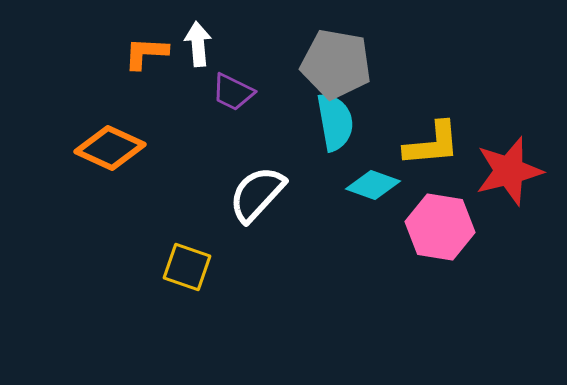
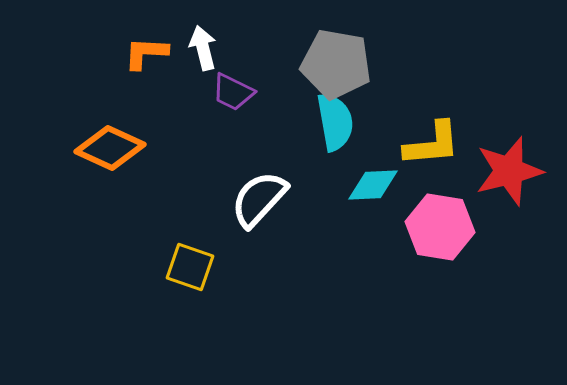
white arrow: moved 5 px right, 4 px down; rotated 9 degrees counterclockwise
cyan diamond: rotated 22 degrees counterclockwise
white semicircle: moved 2 px right, 5 px down
yellow square: moved 3 px right
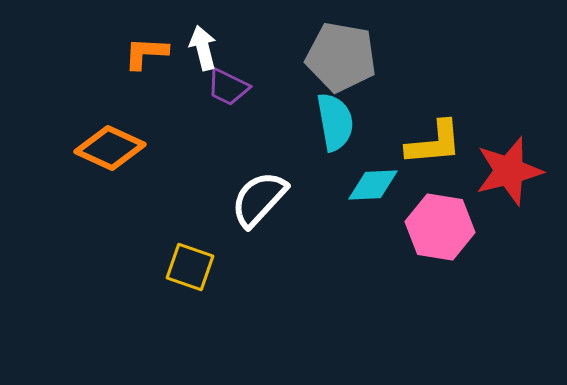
gray pentagon: moved 5 px right, 7 px up
purple trapezoid: moved 5 px left, 5 px up
yellow L-shape: moved 2 px right, 1 px up
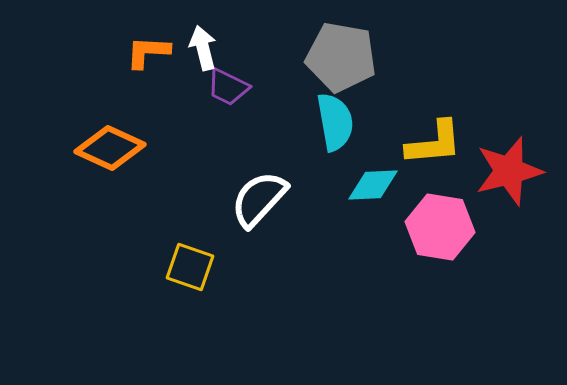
orange L-shape: moved 2 px right, 1 px up
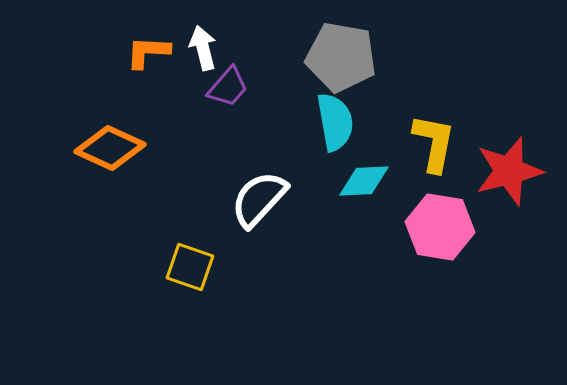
purple trapezoid: rotated 75 degrees counterclockwise
yellow L-shape: rotated 74 degrees counterclockwise
cyan diamond: moved 9 px left, 4 px up
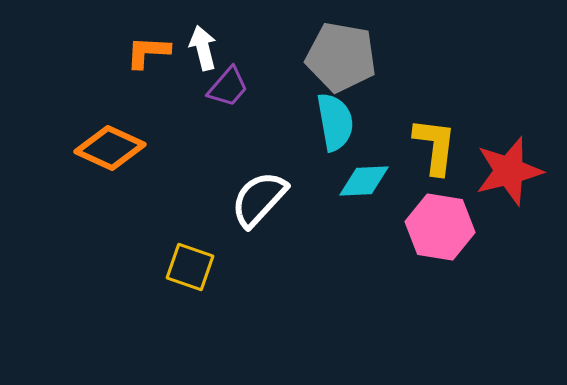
yellow L-shape: moved 1 px right, 3 px down; rotated 4 degrees counterclockwise
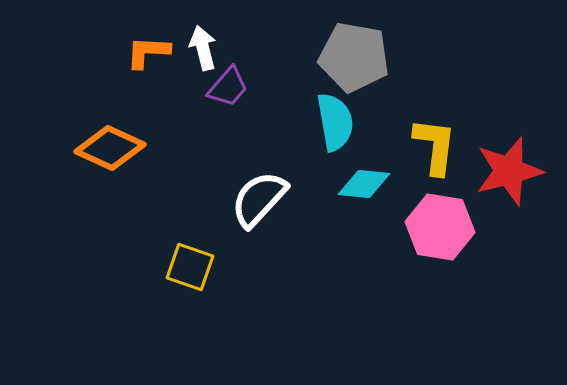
gray pentagon: moved 13 px right
cyan diamond: moved 3 px down; rotated 8 degrees clockwise
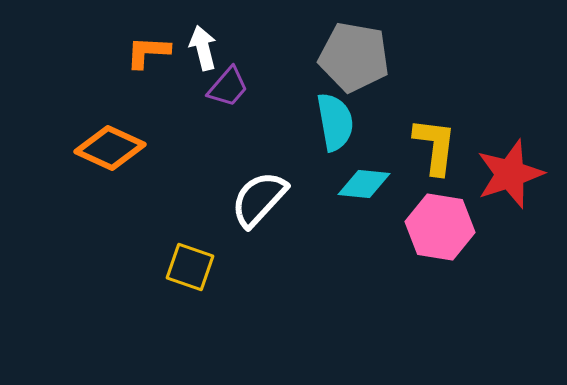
red star: moved 1 px right, 3 px down; rotated 4 degrees counterclockwise
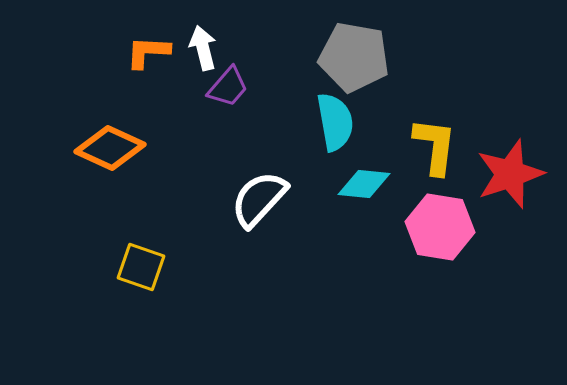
yellow square: moved 49 px left
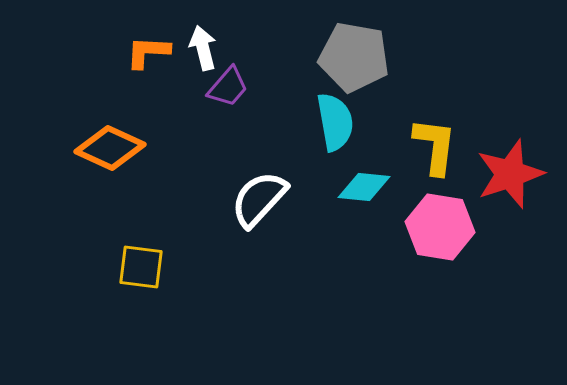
cyan diamond: moved 3 px down
yellow square: rotated 12 degrees counterclockwise
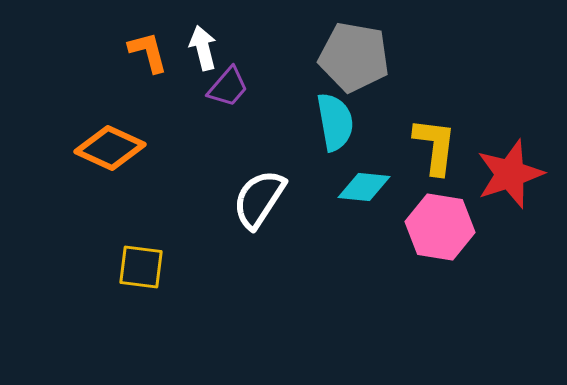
orange L-shape: rotated 72 degrees clockwise
white semicircle: rotated 10 degrees counterclockwise
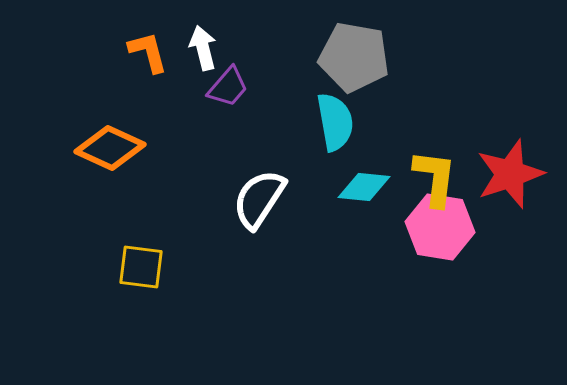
yellow L-shape: moved 32 px down
